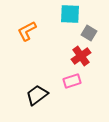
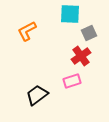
gray square: rotated 35 degrees clockwise
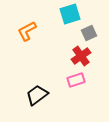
cyan square: rotated 20 degrees counterclockwise
pink rectangle: moved 4 px right, 1 px up
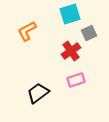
red cross: moved 10 px left, 5 px up
black trapezoid: moved 1 px right, 2 px up
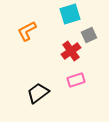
gray square: moved 2 px down
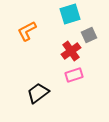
pink rectangle: moved 2 px left, 5 px up
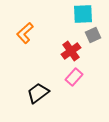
cyan square: moved 13 px right; rotated 15 degrees clockwise
orange L-shape: moved 2 px left, 2 px down; rotated 15 degrees counterclockwise
gray square: moved 4 px right
pink rectangle: moved 2 px down; rotated 30 degrees counterclockwise
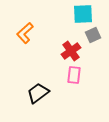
pink rectangle: moved 2 px up; rotated 36 degrees counterclockwise
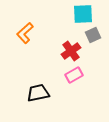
pink rectangle: rotated 54 degrees clockwise
black trapezoid: rotated 25 degrees clockwise
